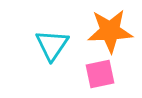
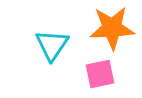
orange star: moved 2 px right, 3 px up
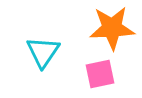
cyan triangle: moved 9 px left, 7 px down
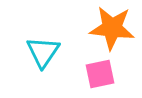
orange star: rotated 9 degrees clockwise
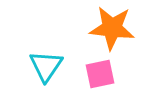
cyan triangle: moved 3 px right, 14 px down
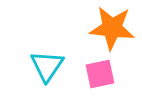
cyan triangle: moved 1 px right
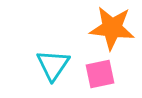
cyan triangle: moved 6 px right, 1 px up
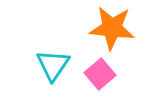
pink square: rotated 28 degrees counterclockwise
